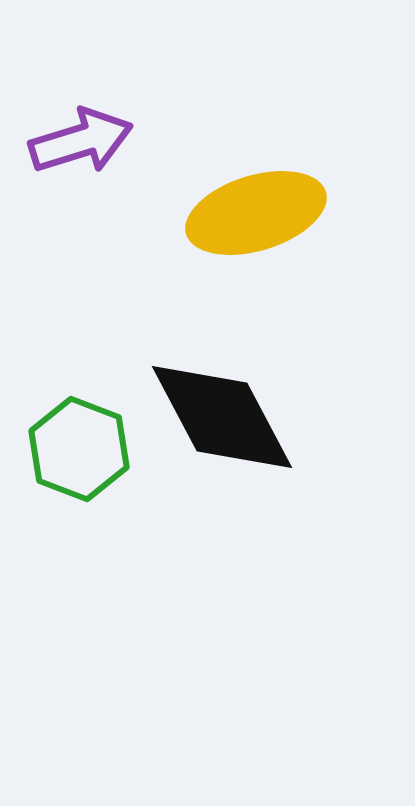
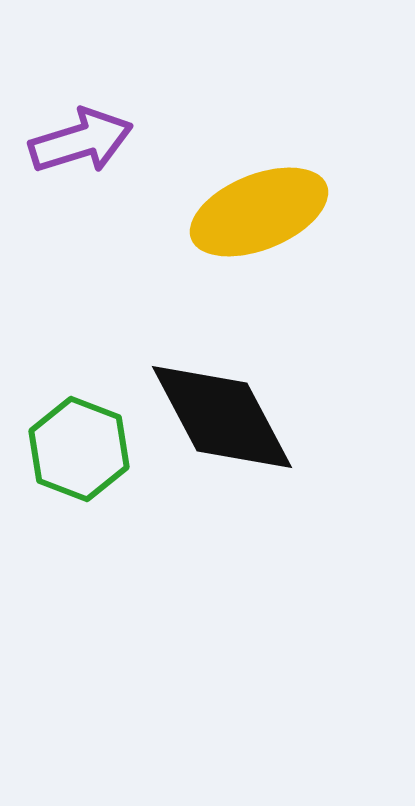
yellow ellipse: moved 3 px right, 1 px up; rotated 5 degrees counterclockwise
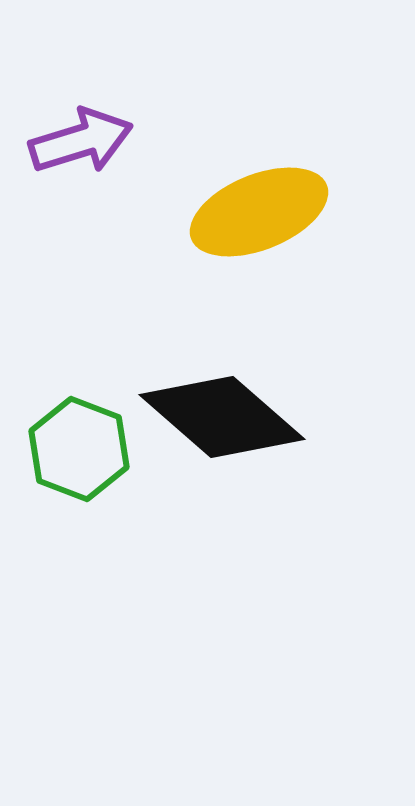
black diamond: rotated 21 degrees counterclockwise
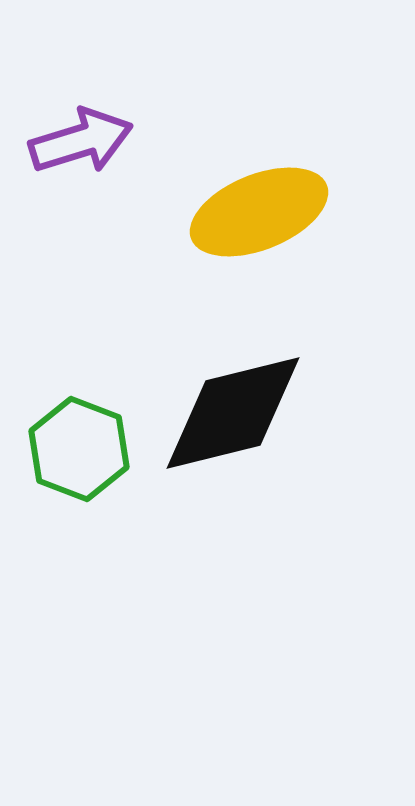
black diamond: moved 11 px right, 4 px up; rotated 55 degrees counterclockwise
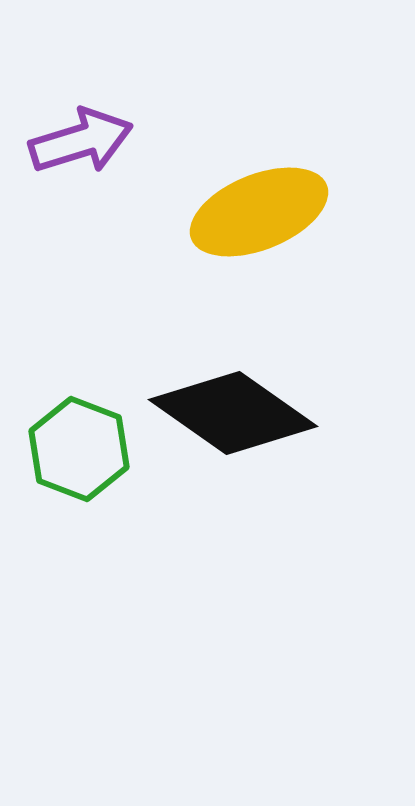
black diamond: rotated 49 degrees clockwise
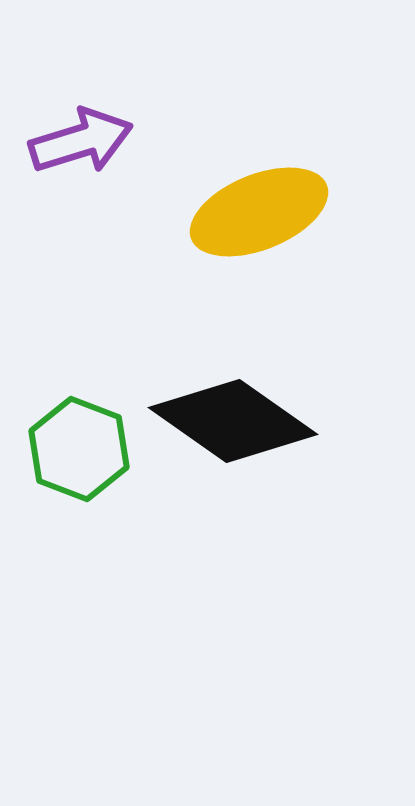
black diamond: moved 8 px down
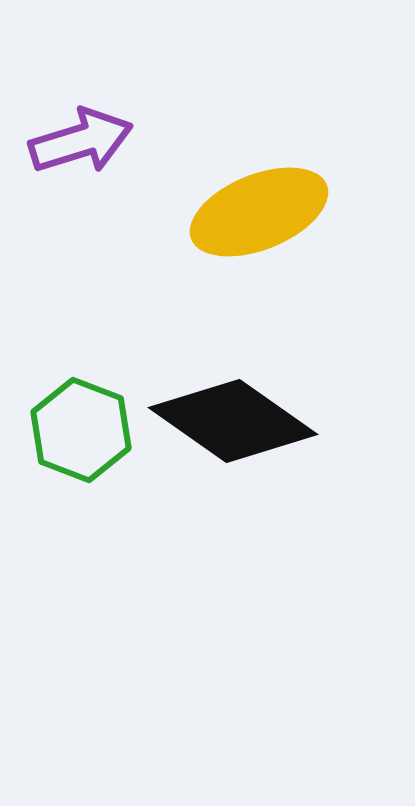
green hexagon: moved 2 px right, 19 px up
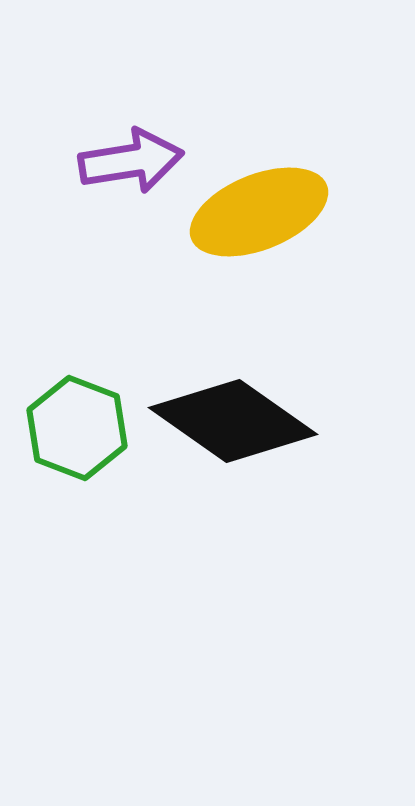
purple arrow: moved 50 px right, 20 px down; rotated 8 degrees clockwise
green hexagon: moved 4 px left, 2 px up
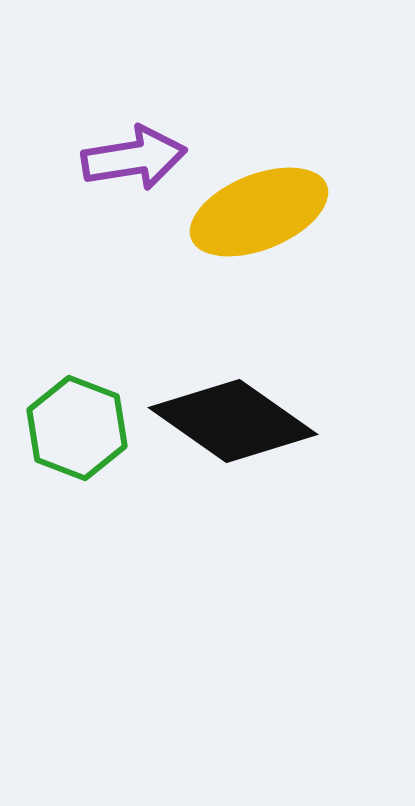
purple arrow: moved 3 px right, 3 px up
